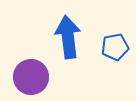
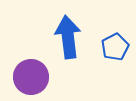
blue pentagon: rotated 16 degrees counterclockwise
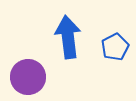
purple circle: moved 3 px left
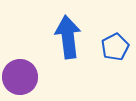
purple circle: moved 8 px left
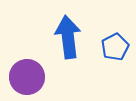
purple circle: moved 7 px right
